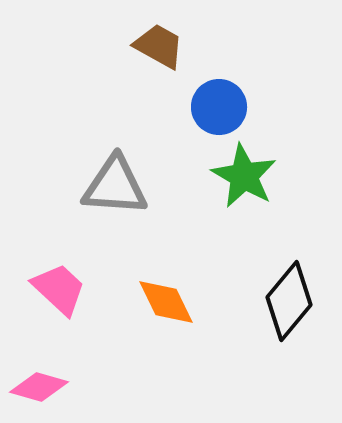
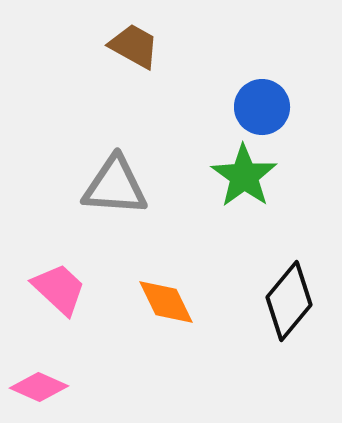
brown trapezoid: moved 25 px left
blue circle: moved 43 px right
green star: rotated 6 degrees clockwise
pink diamond: rotated 8 degrees clockwise
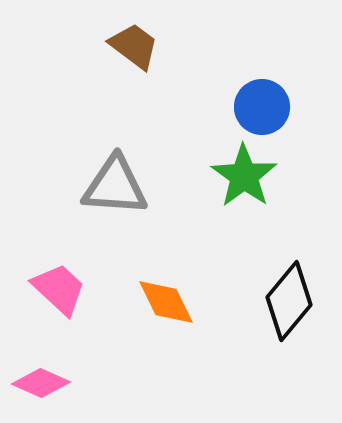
brown trapezoid: rotated 8 degrees clockwise
pink diamond: moved 2 px right, 4 px up
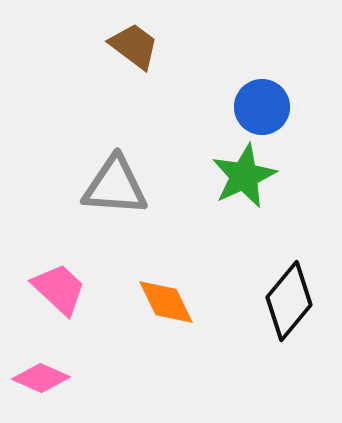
green star: rotated 12 degrees clockwise
pink diamond: moved 5 px up
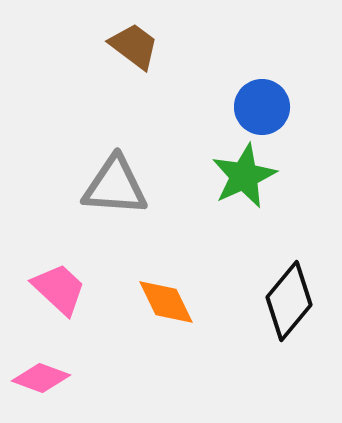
pink diamond: rotated 4 degrees counterclockwise
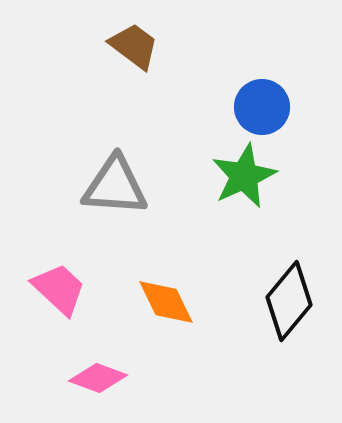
pink diamond: moved 57 px right
